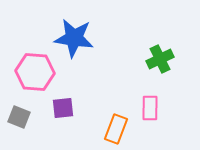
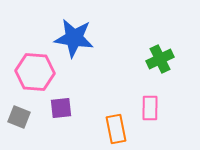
purple square: moved 2 px left
orange rectangle: rotated 32 degrees counterclockwise
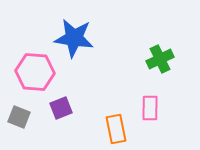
purple square: rotated 15 degrees counterclockwise
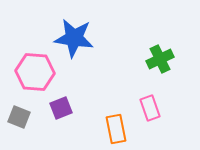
pink rectangle: rotated 20 degrees counterclockwise
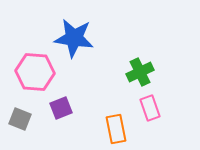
green cross: moved 20 px left, 13 px down
gray square: moved 1 px right, 2 px down
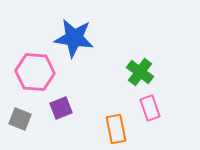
green cross: rotated 28 degrees counterclockwise
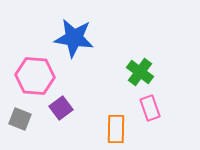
pink hexagon: moved 4 px down
purple square: rotated 15 degrees counterclockwise
orange rectangle: rotated 12 degrees clockwise
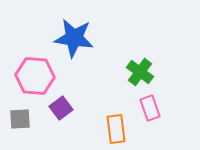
gray square: rotated 25 degrees counterclockwise
orange rectangle: rotated 8 degrees counterclockwise
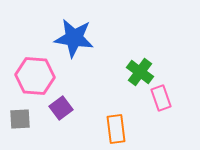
pink rectangle: moved 11 px right, 10 px up
